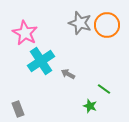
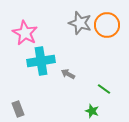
cyan cross: rotated 24 degrees clockwise
green star: moved 2 px right, 5 px down
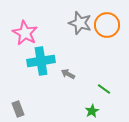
green star: rotated 24 degrees clockwise
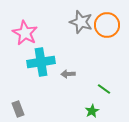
gray star: moved 1 px right, 1 px up
cyan cross: moved 1 px down
gray arrow: rotated 32 degrees counterclockwise
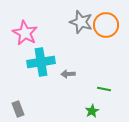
orange circle: moved 1 px left
green line: rotated 24 degrees counterclockwise
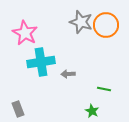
green star: rotated 16 degrees counterclockwise
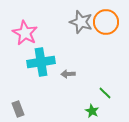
orange circle: moved 3 px up
green line: moved 1 px right, 4 px down; rotated 32 degrees clockwise
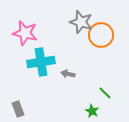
orange circle: moved 5 px left, 13 px down
pink star: rotated 15 degrees counterclockwise
gray arrow: rotated 16 degrees clockwise
